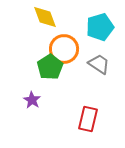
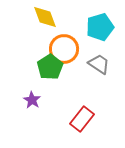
red rectangle: moved 6 px left; rotated 25 degrees clockwise
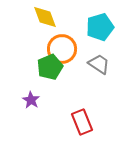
orange circle: moved 2 px left
green pentagon: rotated 10 degrees clockwise
purple star: moved 1 px left
red rectangle: moved 3 px down; rotated 60 degrees counterclockwise
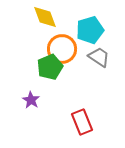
cyan pentagon: moved 10 px left, 3 px down
gray trapezoid: moved 7 px up
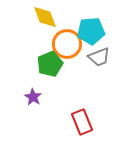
cyan pentagon: moved 1 px right, 1 px down; rotated 12 degrees clockwise
orange circle: moved 5 px right, 5 px up
gray trapezoid: rotated 125 degrees clockwise
green pentagon: moved 3 px up
purple star: moved 2 px right, 3 px up
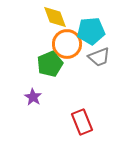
yellow diamond: moved 10 px right
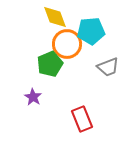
gray trapezoid: moved 9 px right, 10 px down
red rectangle: moved 3 px up
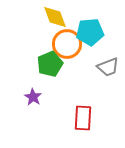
cyan pentagon: moved 1 px left, 1 px down
red rectangle: moved 1 px right, 1 px up; rotated 25 degrees clockwise
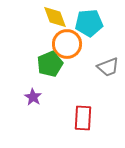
cyan pentagon: moved 1 px left, 9 px up
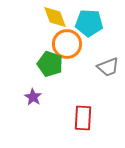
cyan pentagon: rotated 8 degrees clockwise
green pentagon: rotated 30 degrees counterclockwise
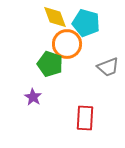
cyan pentagon: moved 3 px left; rotated 12 degrees clockwise
red rectangle: moved 2 px right
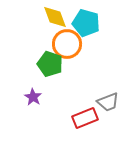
gray trapezoid: moved 35 px down
red rectangle: rotated 65 degrees clockwise
